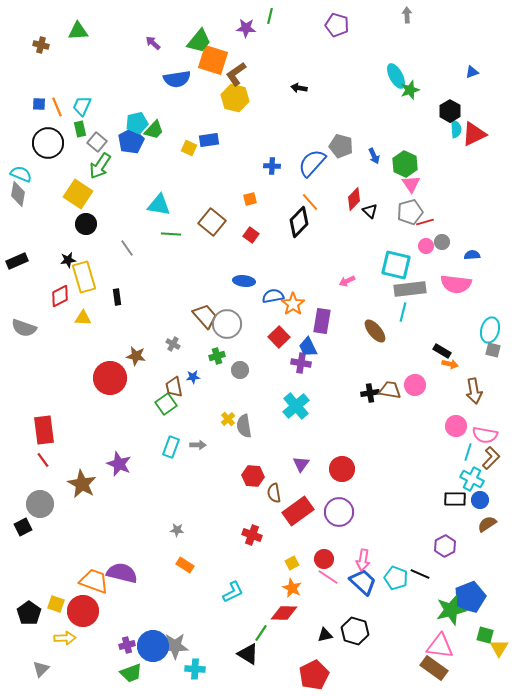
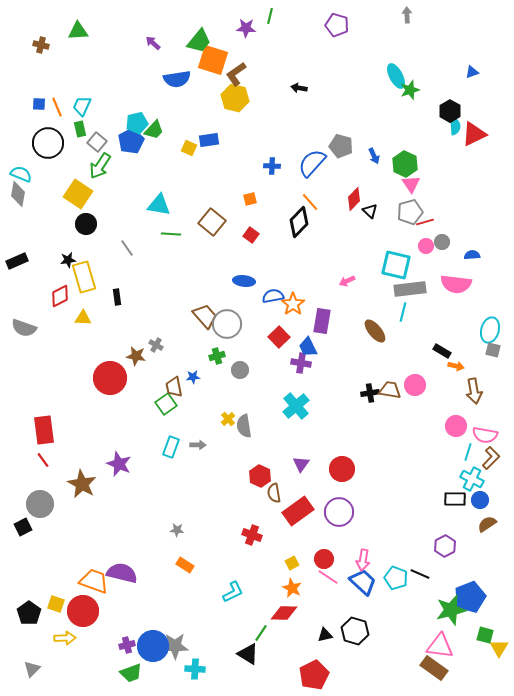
cyan semicircle at (456, 129): moved 1 px left, 3 px up
gray cross at (173, 344): moved 17 px left, 1 px down
orange arrow at (450, 364): moved 6 px right, 2 px down
red hexagon at (253, 476): moved 7 px right; rotated 20 degrees clockwise
gray triangle at (41, 669): moved 9 px left
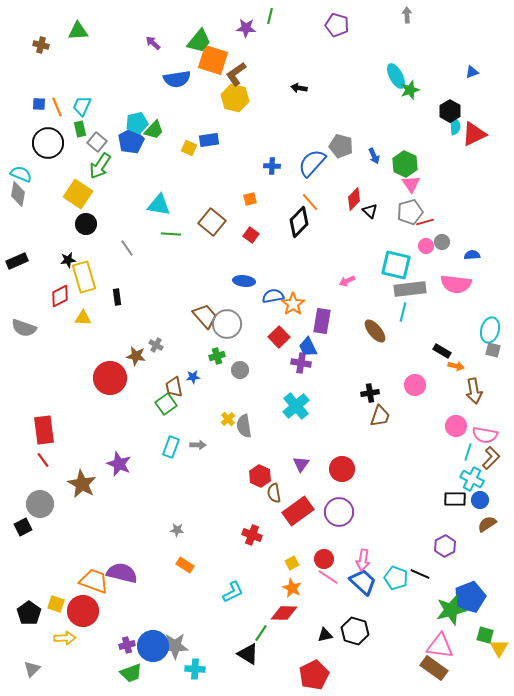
brown trapezoid at (390, 390): moved 10 px left, 26 px down; rotated 100 degrees clockwise
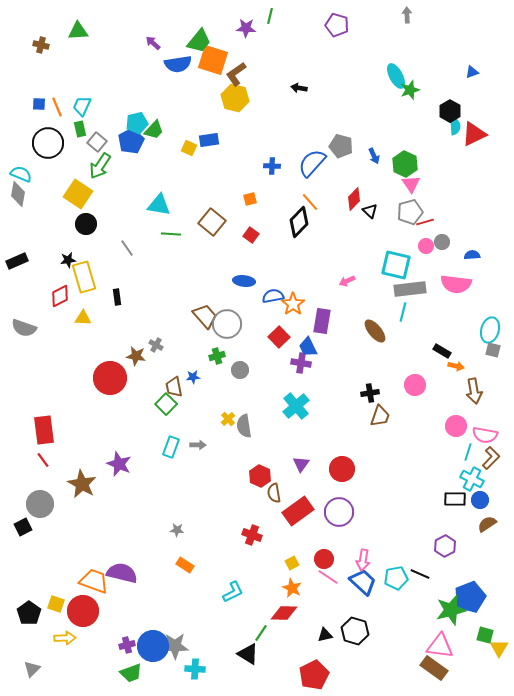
blue semicircle at (177, 79): moved 1 px right, 15 px up
green square at (166, 404): rotated 10 degrees counterclockwise
cyan pentagon at (396, 578): rotated 30 degrees counterclockwise
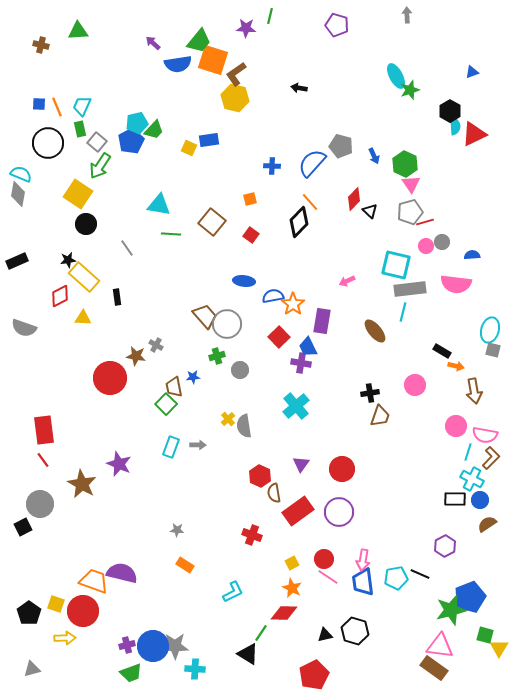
yellow rectangle at (84, 277): rotated 32 degrees counterclockwise
blue trapezoid at (363, 582): rotated 140 degrees counterclockwise
gray triangle at (32, 669): rotated 30 degrees clockwise
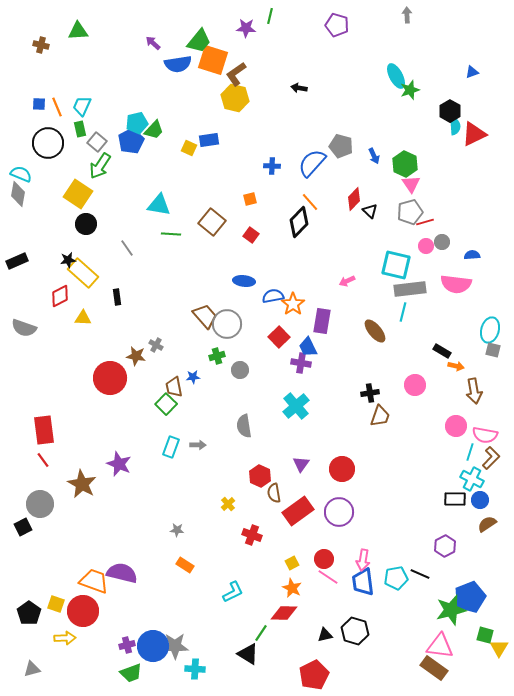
yellow rectangle at (84, 277): moved 1 px left, 4 px up
yellow cross at (228, 419): moved 85 px down
cyan line at (468, 452): moved 2 px right
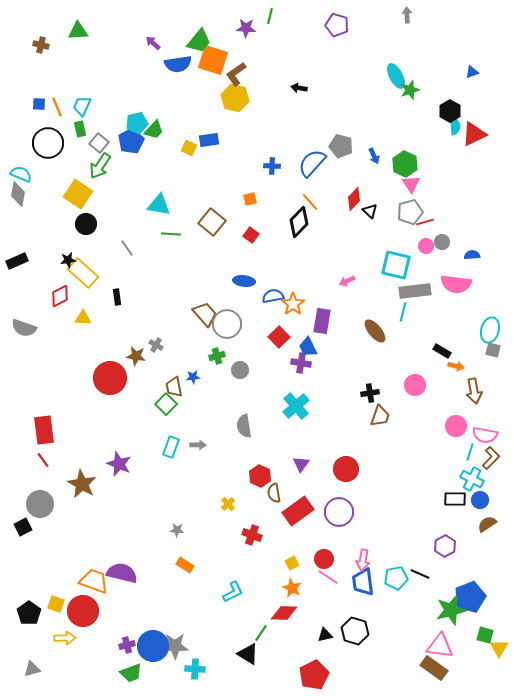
gray square at (97, 142): moved 2 px right, 1 px down
gray rectangle at (410, 289): moved 5 px right, 2 px down
brown trapezoid at (205, 316): moved 2 px up
red circle at (342, 469): moved 4 px right
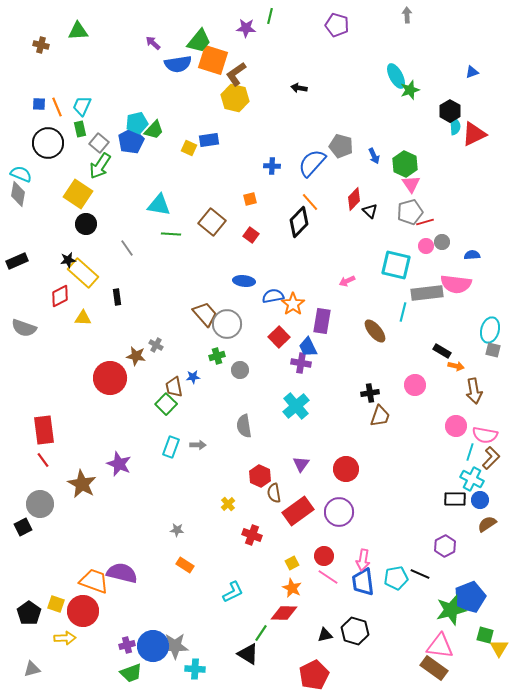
gray rectangle at (415, 291): moved 12 px right, 2 px down
red circle at (324, 559): moved 3 px up
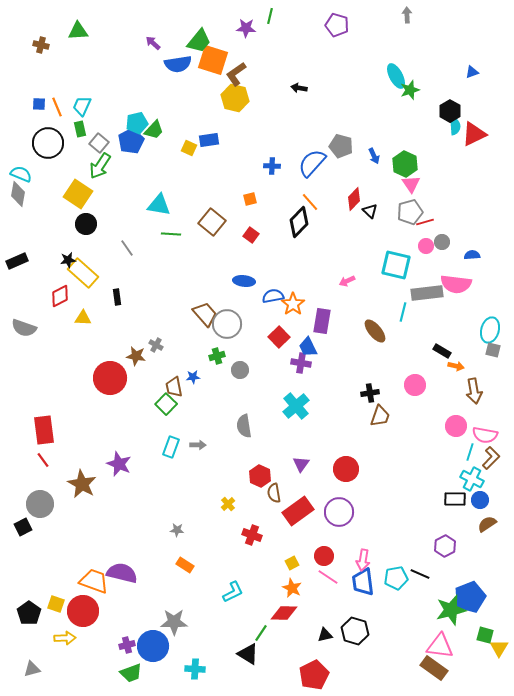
gray star at (175, 646): moved 1 px left, 24 px up
